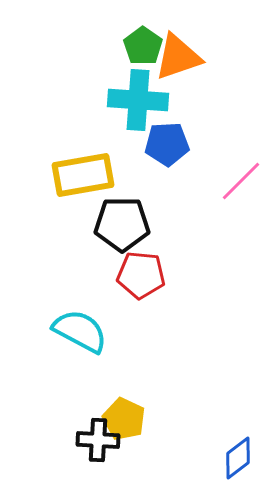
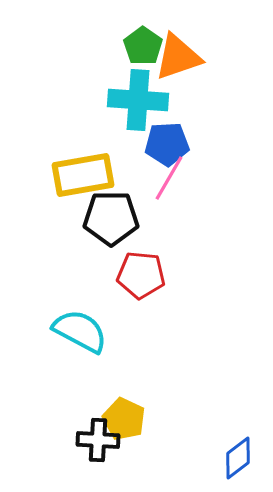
pink line: moved 72 px left, 3 px up; rotated 15 degrees counterclockwise
black pentagon: moved 11 px left, 6 px up
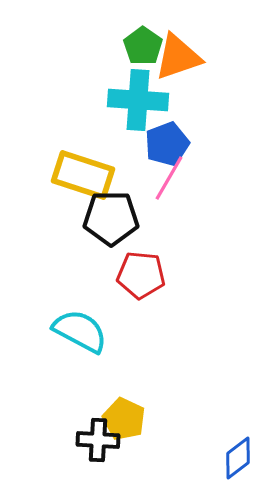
blue pentagon: rotated 18 degrees counterclockwise
yellow rectangle: rotated 28 degrees clockwise
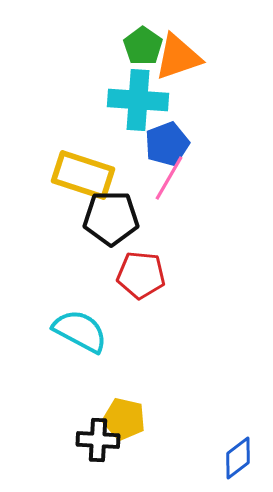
yellow pentagon: rotated 12 degrees counterclockwise
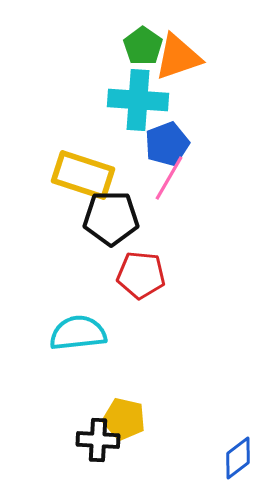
cyan semicircle: moved 2 px left, 2 px down; rotated 34 degrees counterclockwise
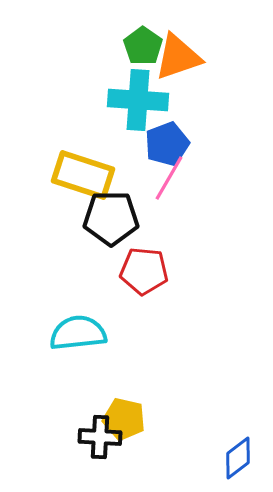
red pentagon: moved 3 px right, 4 px up
black cross: moved 2 px right, 3 px up
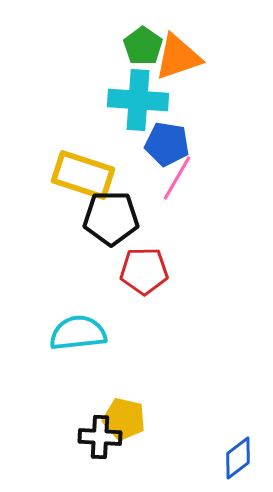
blue pentagon: rotated 30 degrees clockwise
pink line: moved 8 px right
red pentagon: rotated 6 degrees counterclockwise
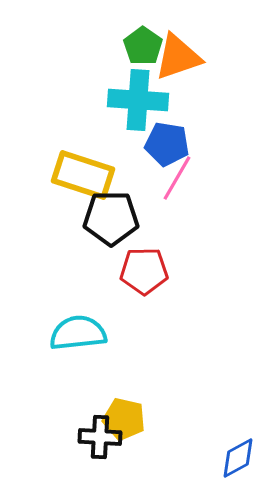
blue diamond: rotated 9 degrees clockwise
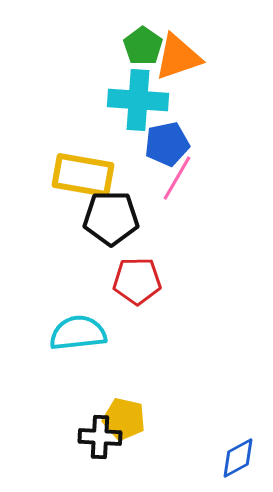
blue pentagon: rotated 21 degrees counterclockwise
yellow rectangle: rotated 8 degrees counterclockwise
red pentagon: moved 7 px left, 10 px down
